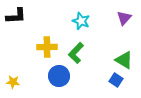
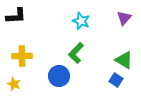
yellow cross: moved 25 px left, 9 px down
yellow star: moved 1 px right, 2 px down; rotated 16 degrees clockwise
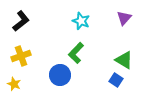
black L-shape: moved 5 px right, 5 px down; rotated 35 degrees counterclockwise
yellow cross: moved 1 px left; rotated 18 degrees counterclockwise
blue circle: moved 1 px right, 1 px up
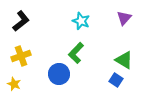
blue circle: moved 1 px left, 1 px up
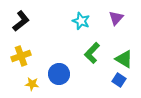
purple triangle: moved 8 px left
green L-shape: moved 16 px right
green triangle: moved 1 px up
blue square: moved 3 px right
yellow star: moved 18 px right; rotated 16 degrees counterclockwise
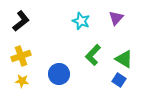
green L-shape: moved 1 px right, 2 px down
yellow star: moved 10 px left, 3 px up
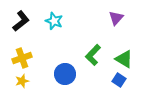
cyan star: moved 27 px left
yellow cross: moved 1 px right, 2 px down
blue circle: moved 6 px right
yellow star: rotated 24 degrees counterclockwise
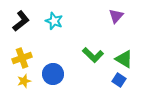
purple triangle: moved 2 px up
green L-shape: rotated 90 degrees counterclockwise
blue circle: moved 12 px left
yellow star: moved 2 px right
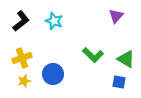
green triangle: moved 2 px right
blue square: moved 2 px down; rotated 24 degrees counterclockwise
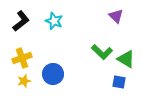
purple triangle: rotated 28 degrees counterclockwise
green L-shape: moved 9 px right, 3 px up
